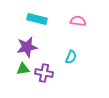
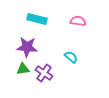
purple star: rotated 15 degrees clockwise
cyan semicircle: rotated 72 degrees counterclockwise
purple cross: rotated 24 degrees clockwise
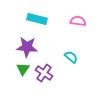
green triangle: rotated 48 degrees counterclockwise
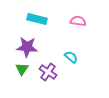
green triangle: moved 1 px left
purple cross: moved 4 px right, 1 px up
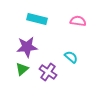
purple star: rotated 10 degrees counterclockwise
green triangle: rotated 16 degrees clockwise
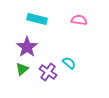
pink semicircle: moved 1 px right, 1 px up
purple star: rotated 30 degrees counterclockwise
cyan semicircle: moved 2 px left, 6 px down
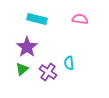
pink semicircle: moved 1 px right, 1 px up
cyan semicircle: rotated 136 degrees counterclockwise
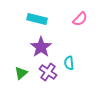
pink semicircle: rotated 126 degrees clockwise
purple star: moved 14 px right
green triangle: moved 1 px left, 4 px down
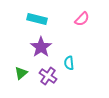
pink semicircle: moved 2 px right
purple cross: moved 4 px down
